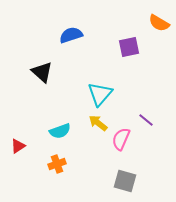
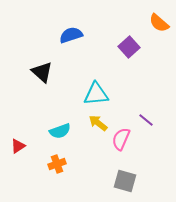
orange semicircle: rotated 10 degrees clockwise
purple square: rotated 30 degrees counterclockwise
cyan triangle: moved 4 px left; rotated 44 degrees clockwise
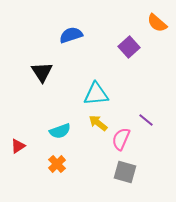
orange semicircle: moved 2 px left
black triangle: rotated 15 degrees clockwise
orange cross: rotated 24 degrees counterclockwise
gray square: moved 9 px up
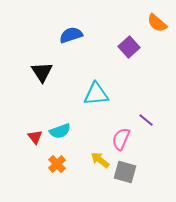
yellow arrow: moved 2 px right, 37 px down
red triangle: moved 17 px right, 9 px up; rotated 35 degrees counterclockwise
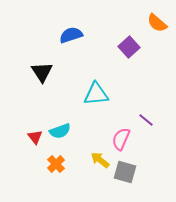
orange cross: moved 1 px left
